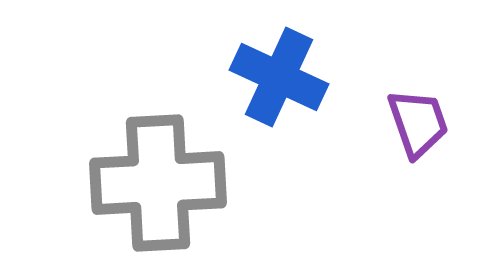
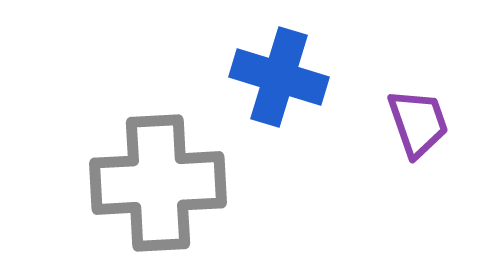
blue cross: rotated 8 degrees counterclockwise
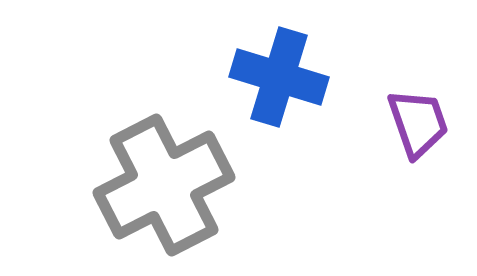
gray cross: moved 6 px right, 2 px down; rotated 24 degrees counterclockwise
